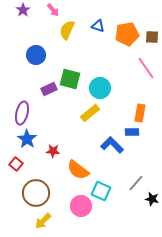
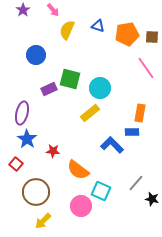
brown circle: moved 1 px up
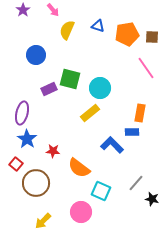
orange semicircle: moved 1 px right, 2 px up
brown circle: moved 9 px up
pink circle: moved 6 px down
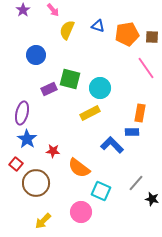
yellow rectangle: rotated 12 degrees clockwise
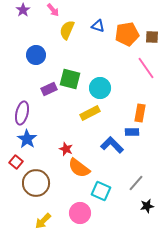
red star: moved 13 px right, 2 px up; rotated 16 degrees clockwise
red square: moved 2 px up
black star: moved 5 px left, 7 px down; rotated 24 degrees counterclockwise
pink circle: moved 1 px left, 1 px down
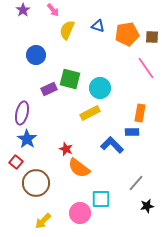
cyan square: moved 8 px down; rotated 24 degrees counterclockwise
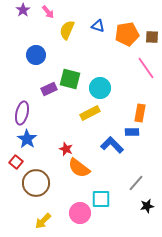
pink arrow: moved 5 px left, 2 px down
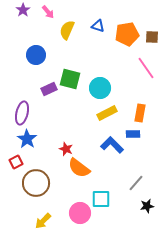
yellow rectangle: moved 17 px right
blue rectangle: moved 1 px right, 2 px down
red square: rotated 24 degrees clockwise
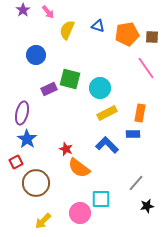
blue L-shape: moved 5 px left
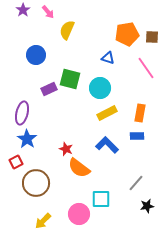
blue triangle: moved 10 px right, 32 px down
blue rectangle: moved 4 px right, 2 px down
pink circle: moved 1 px left, 1 px down
